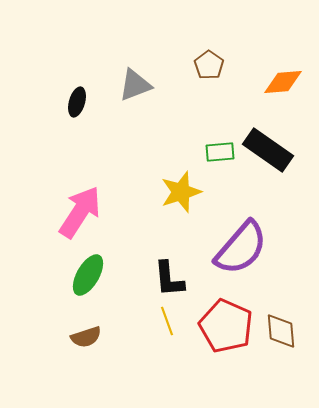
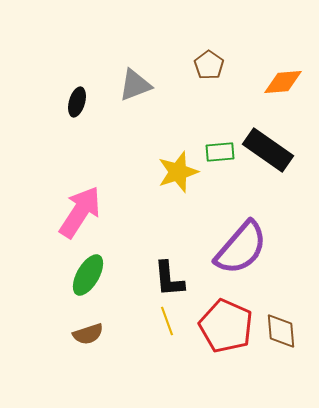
yellow star: moved 3 px left, 20 px up
brown semicircle: moved 2 px right, 3 px up
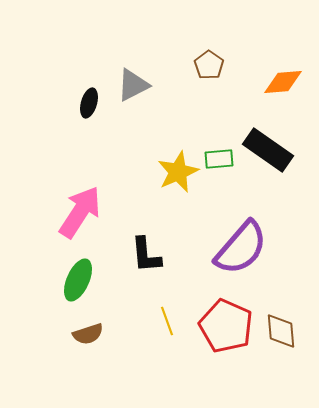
gray triangle: moved 2 px left; rotated 6 degrees counterclockwise
black ellipse: moved 12 px right, 1 px down
green rectangle: moved 1 px left, 7 px down
yellow star: rotated 6 degrees counterclockwise
green ellipse: moved 10 px left, 5 px down; rotated 6 degrees counterclockwise
black L-shape: moved 23 px left, 24 px up
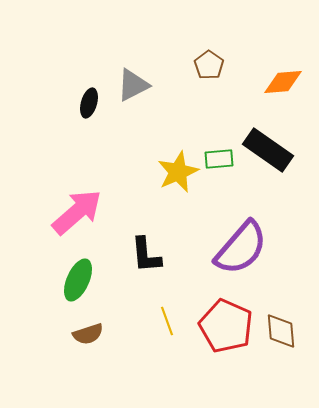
pink arrow: moved 3 px left; rotated 16 degrees clockwise
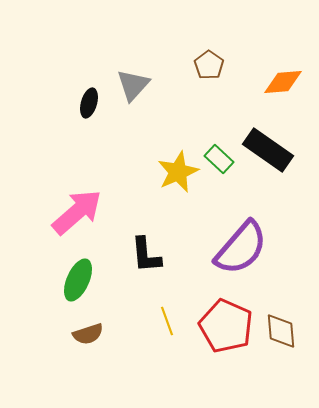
gray triangle: rotated 21 degrees counterclockwise
green rectangle: rotated 48 degrees clockwise
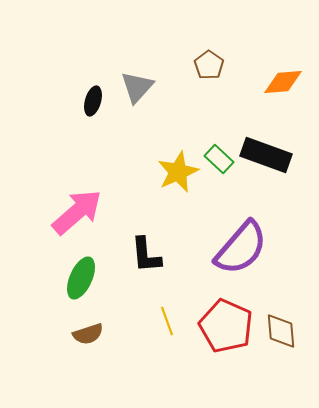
gray triangle: moved 4 px right, 2 px down
black ellipse: moved 4 px right, 2 px up
black rectangle: moved 2 px left, 5 px down; rotated 15 degrees counterclockwise
green ellipse: moved 3 px right, 2 px up
